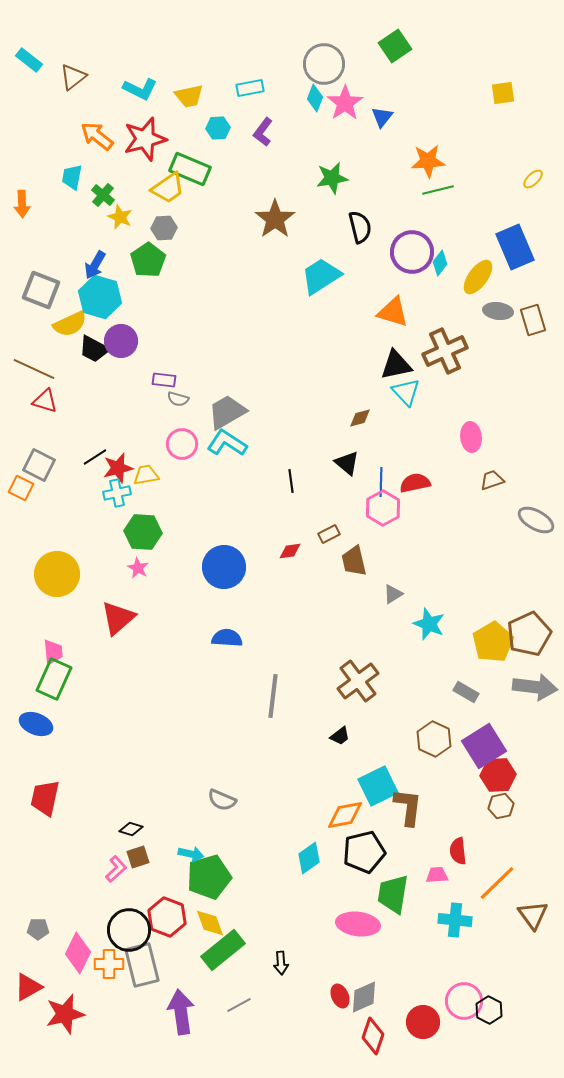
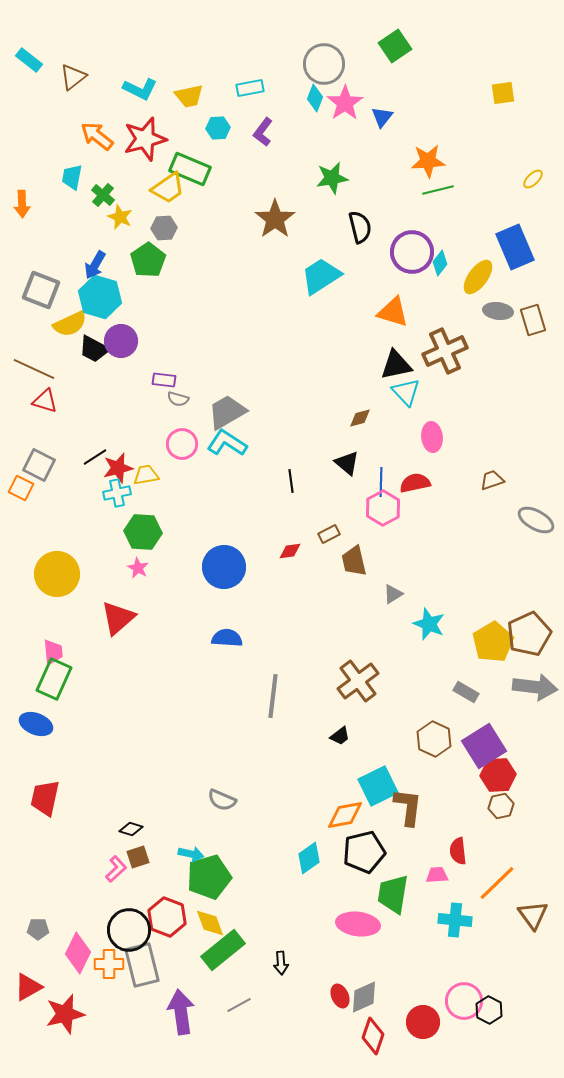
pink ellipse at (471, 437): moved 39 px left
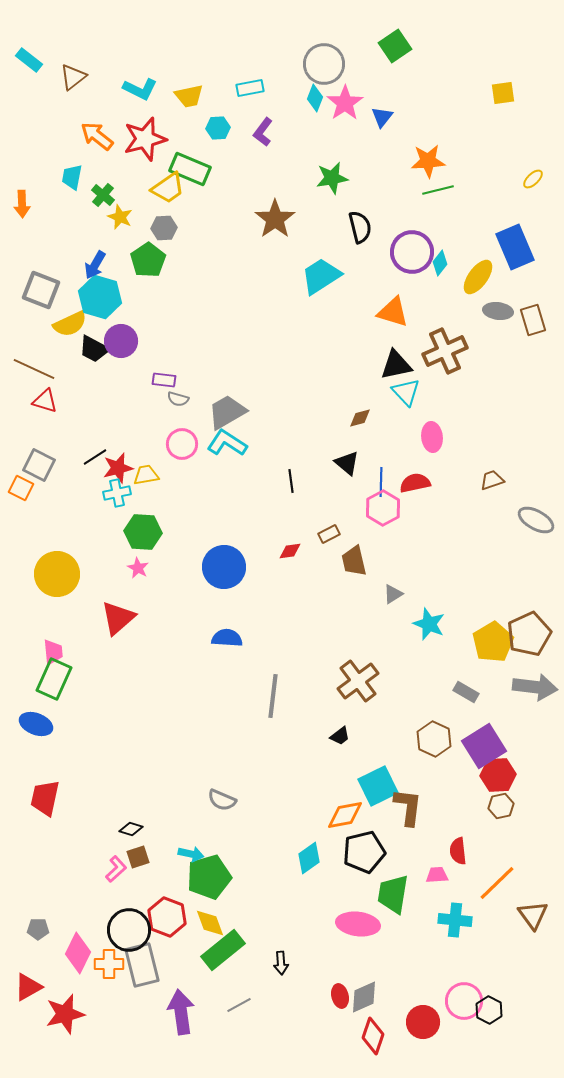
red ellipse at (340, 996): rotated 10 degrees clockwise
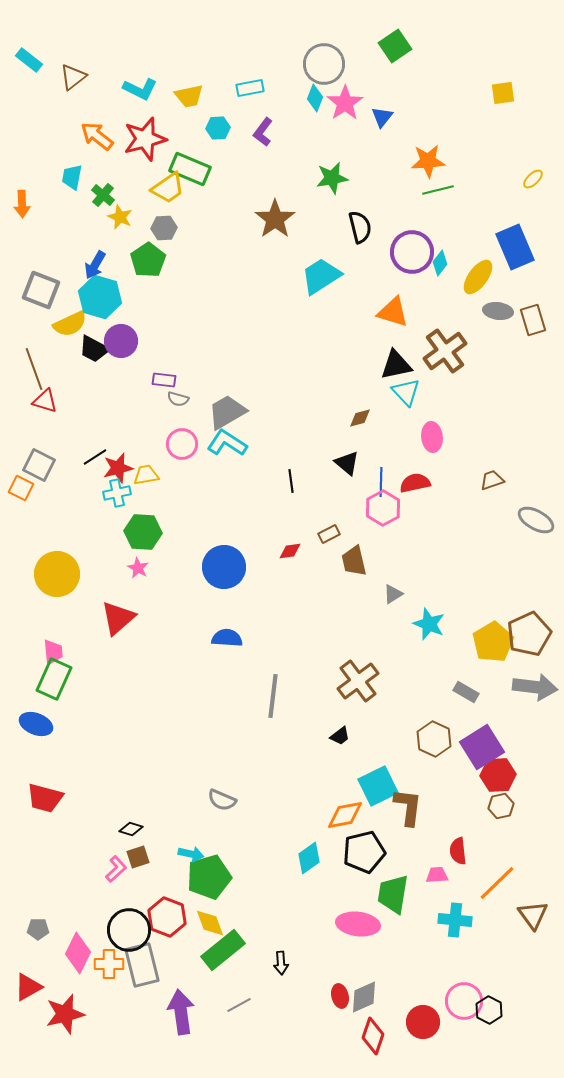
brown cross at (445, 351): rotated 12 degrees counterclockwise
brown line at (34, 369): rotated 45 degrees clockwise
purple square at (484, 746): moved 2 px left, 1 px down
red trapezoid at (45, 798): rotated 87 degrees counterclockwise
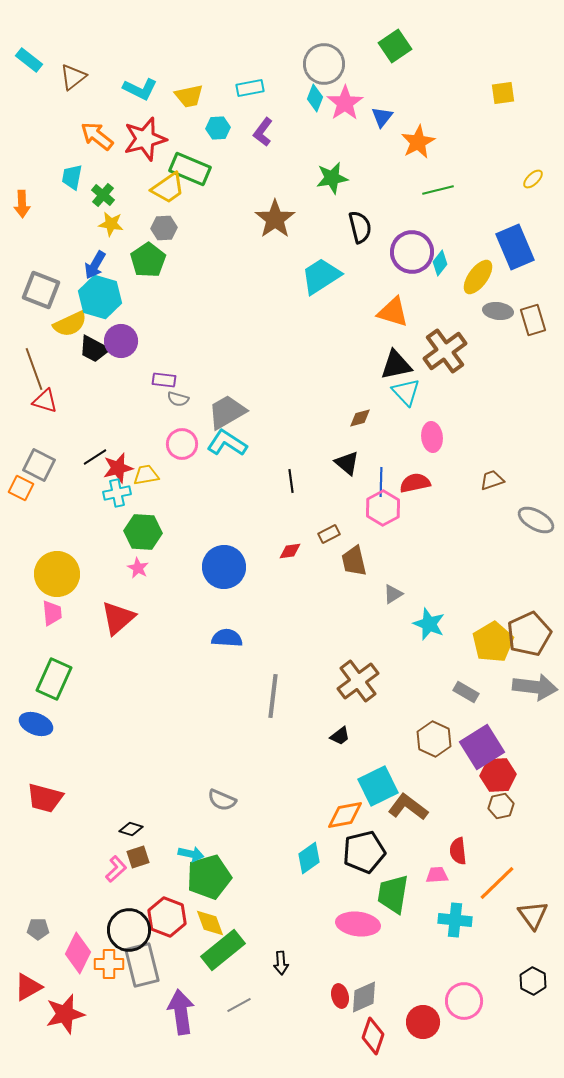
orange star at (428, 161): moved 10 px left, 19 px up; rotated 24 degrees counterclockwise
yellow star at (120, 217): moved 9 px left, 7 px down; rotated 15 degrees counterclockwise
pink trapezoid at (53, 652): moved 1 px left, 39 px up
brown L-shape at (408, 807): rotated 60 degrees counterclockwise
black hexagon at (489, 1010): moved 44 px right, 29 px up
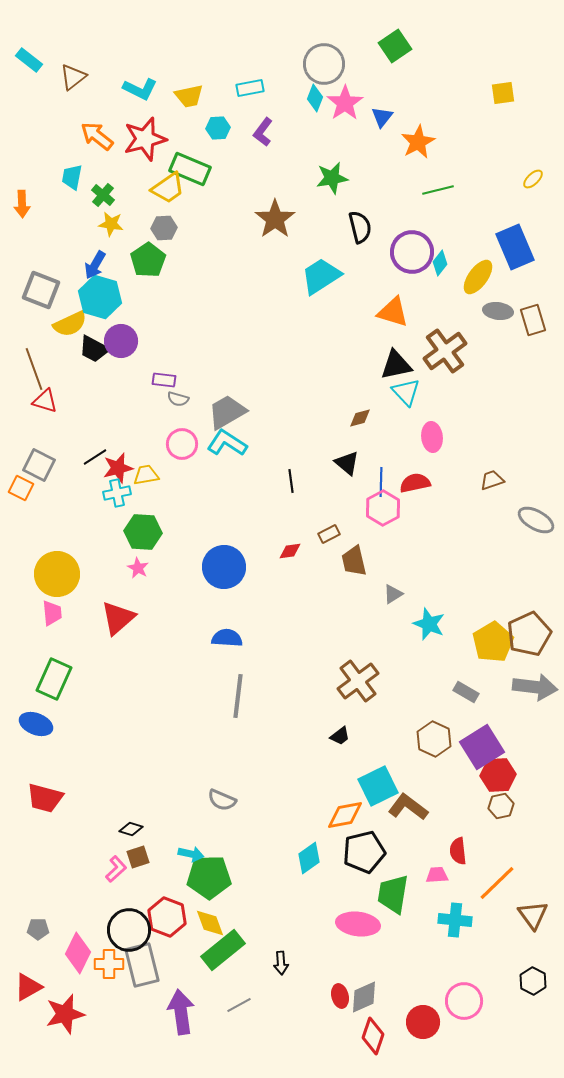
gray line at (273, 696): moved 35 px left
green pentagon at (209, 877): rotated 15 degrees clockwise
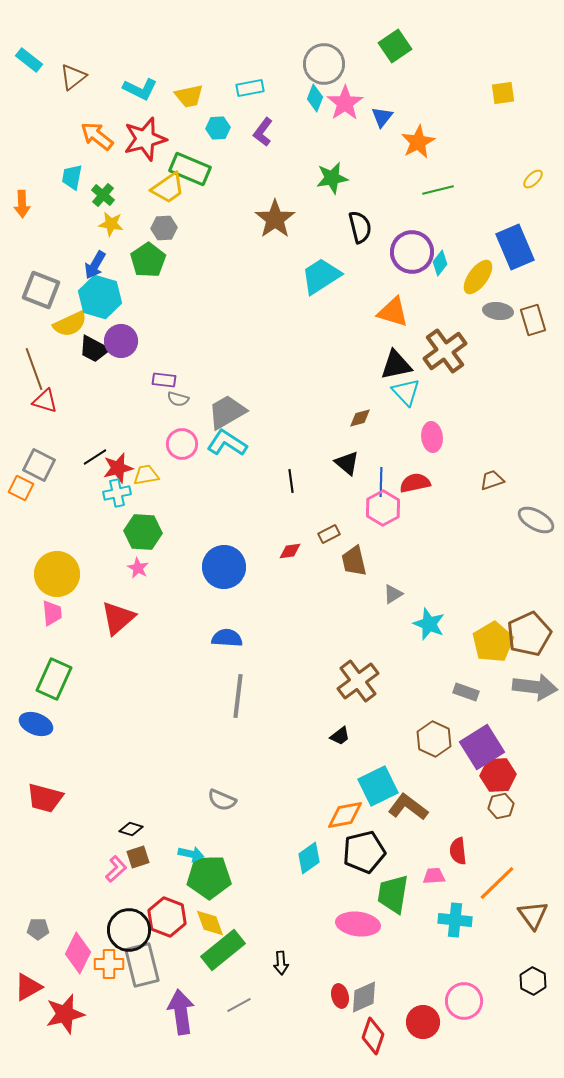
gray rectangle at (466, 692): rotated 10 degrees counterclockwise
pink trapezoid at (437, 875): moved 3 px left, 1 px down
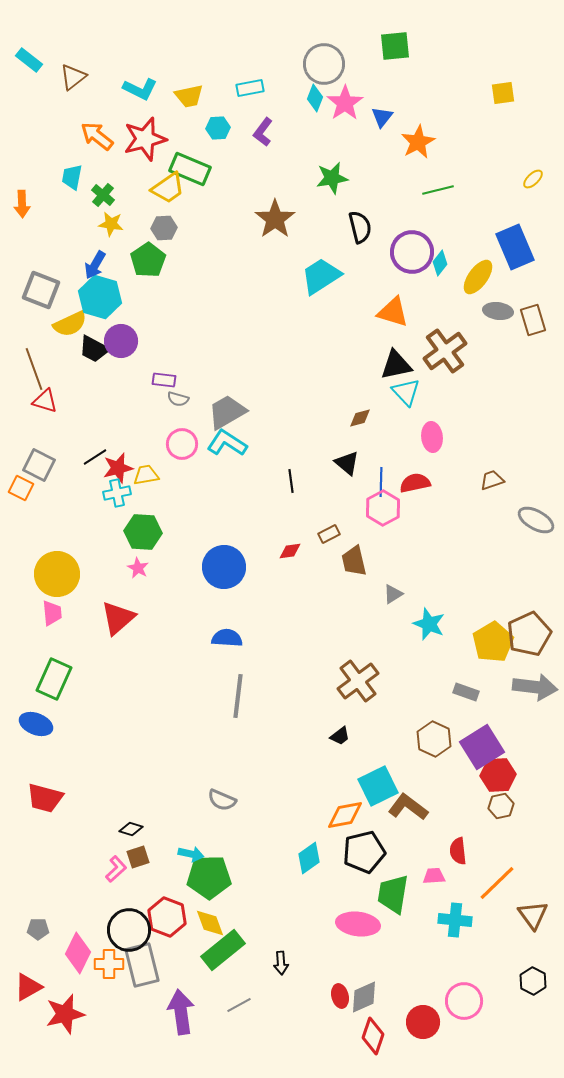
green square at (395, 46): rotated 28 degrees clockwise
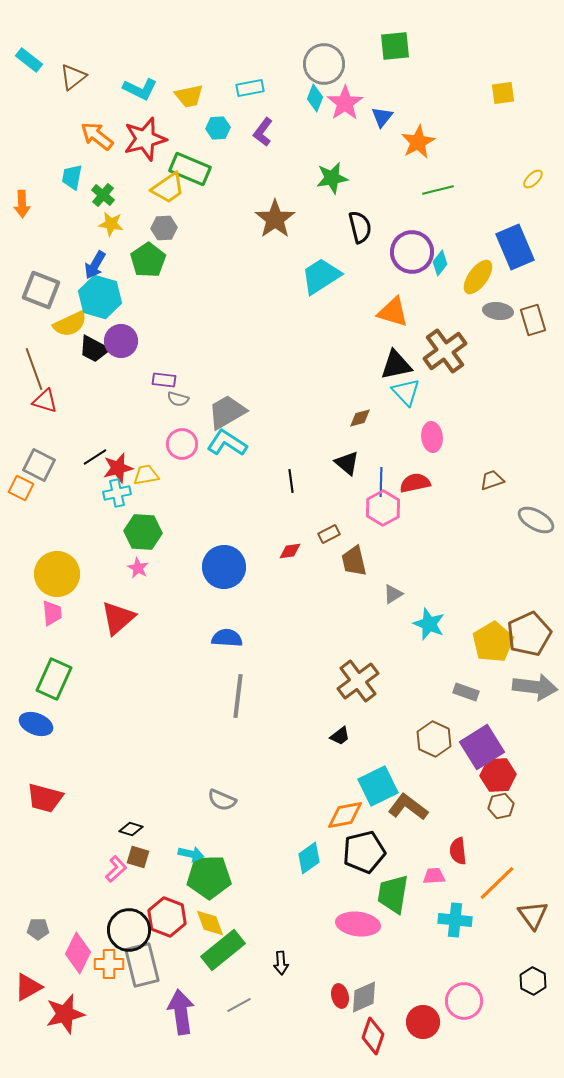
brown square at (138, 857): rotated 35 degrees clockwise
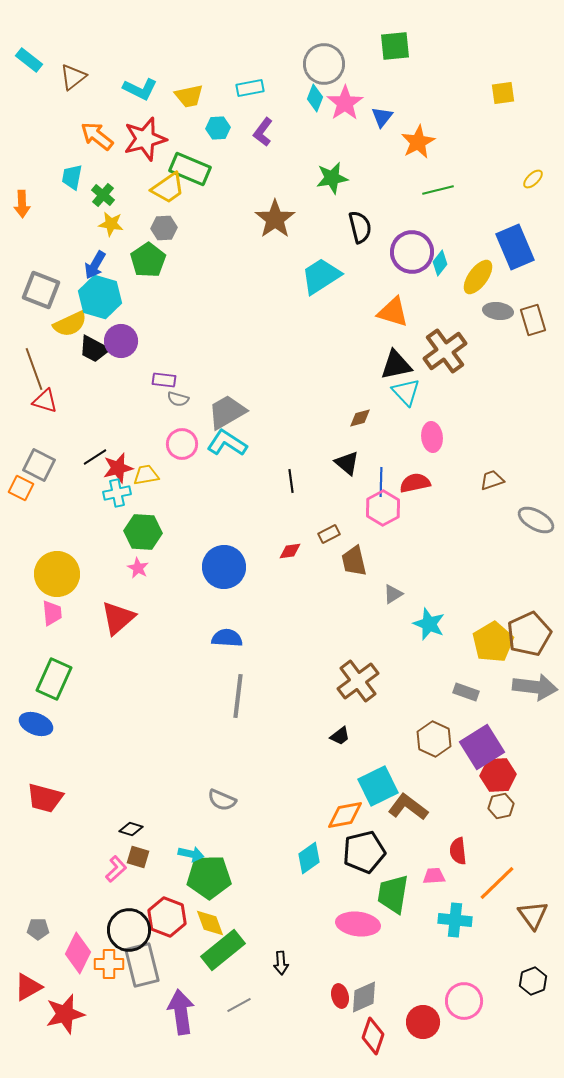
black hexagon at (533, 981): rotated 12 degrees clockwise
